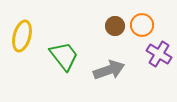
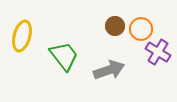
orange circle: moved 1 px left, 4 px down
purple cross: moved 1 px left, 2 px up
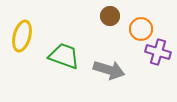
brown circle: moved 5 px left, 10 px up
purple cross: rotated 15 degrees counterclockwise
green trapezoid: rotated 32 degrees counterclockwise
gray arrow: rotated 36 degrees clockwise
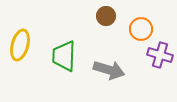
brown circle: moved 4 px left
yellow ellipse: moved 2 px left, 9 px down
purple cross: moved 2 px right, 3 px down
green trapezoid: rotated 108 degrees counterclockwise
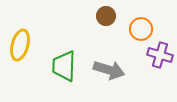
green trapezoid: moved 10 px down
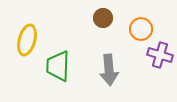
brown circle: moved 3 px left, 2 px down
yellow ellipse: moved 7 px right, 5 px up
green trapezoid: moved 6 px left
gray arrow: rotated 68 degrees clockwise
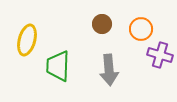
brown circle: moved 1 px left, 6 px down
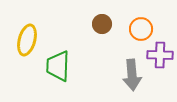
purple cross: rotated 15 degrees counterclockwise
gray arrow: moved 23 px right, 5 px down
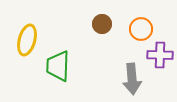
gray arrow: moved 4 px down
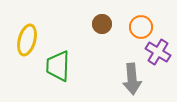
orange circle: moved 2 px up
purple cross: moved 2 px left, 3 px up; rotated 30 degrees clockwise
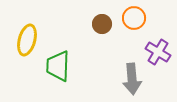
orange circle: moved 7 px left, 9 px up
